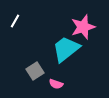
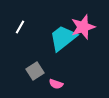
white line: moved 5 px right, 6 px down
cyan trapezoid: moved 3 px left, 11 px up
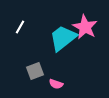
pink star: moved 2 px right; rotated 25 degrees counterclockwise
gray square: rotated 12 degrees clockwise
